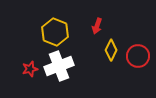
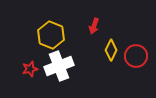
red arrow: moved 3 px left
yellow hexagon: moved 4 px left, 3 px down
red circle: moved 2 px left
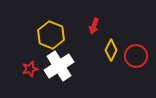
white cross: rotated 12 degrees counterclockwise
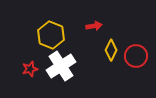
red arrow: rotated 119 degrees counterclockwise
white cross: moved 2 px right
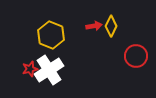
yellow diamond: moved 24 px up
white cross: moved 12 px left, 4 px down
